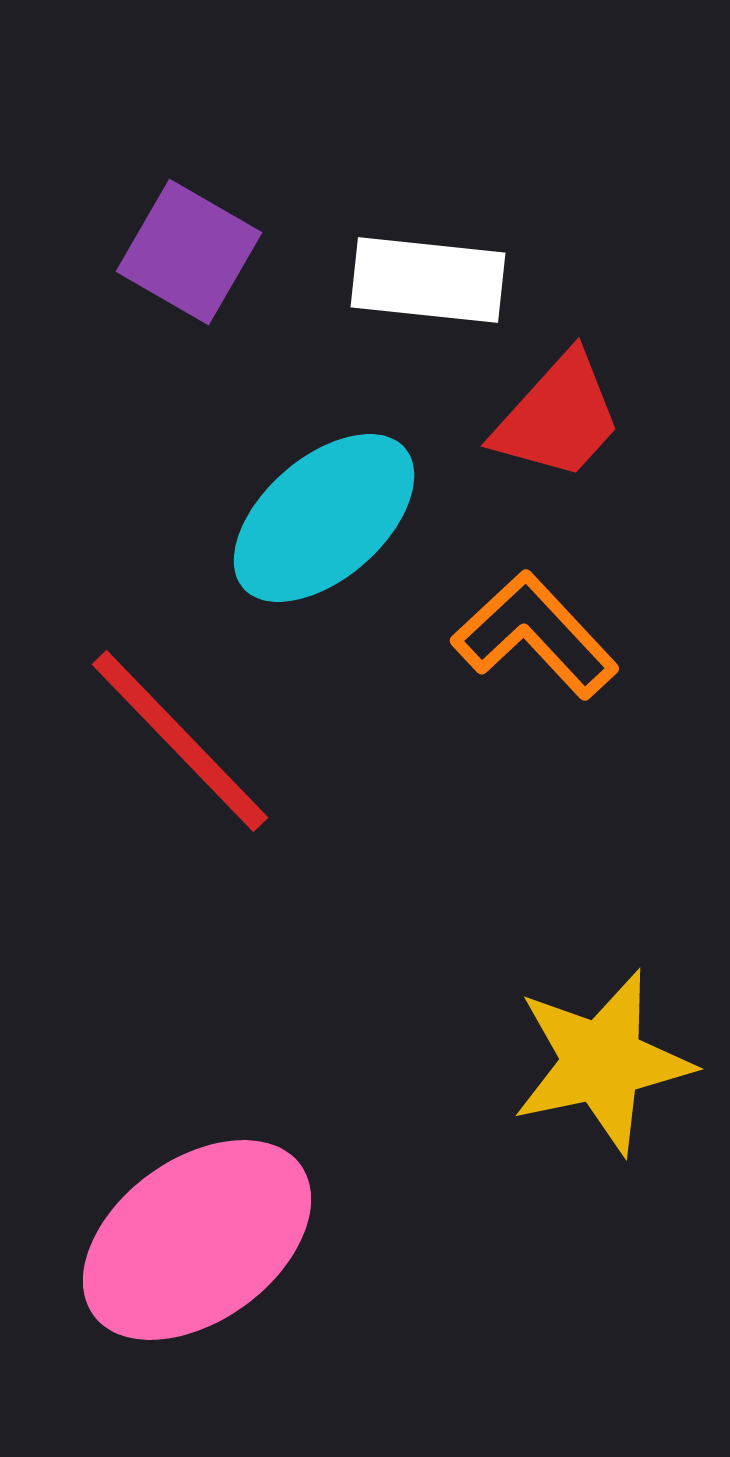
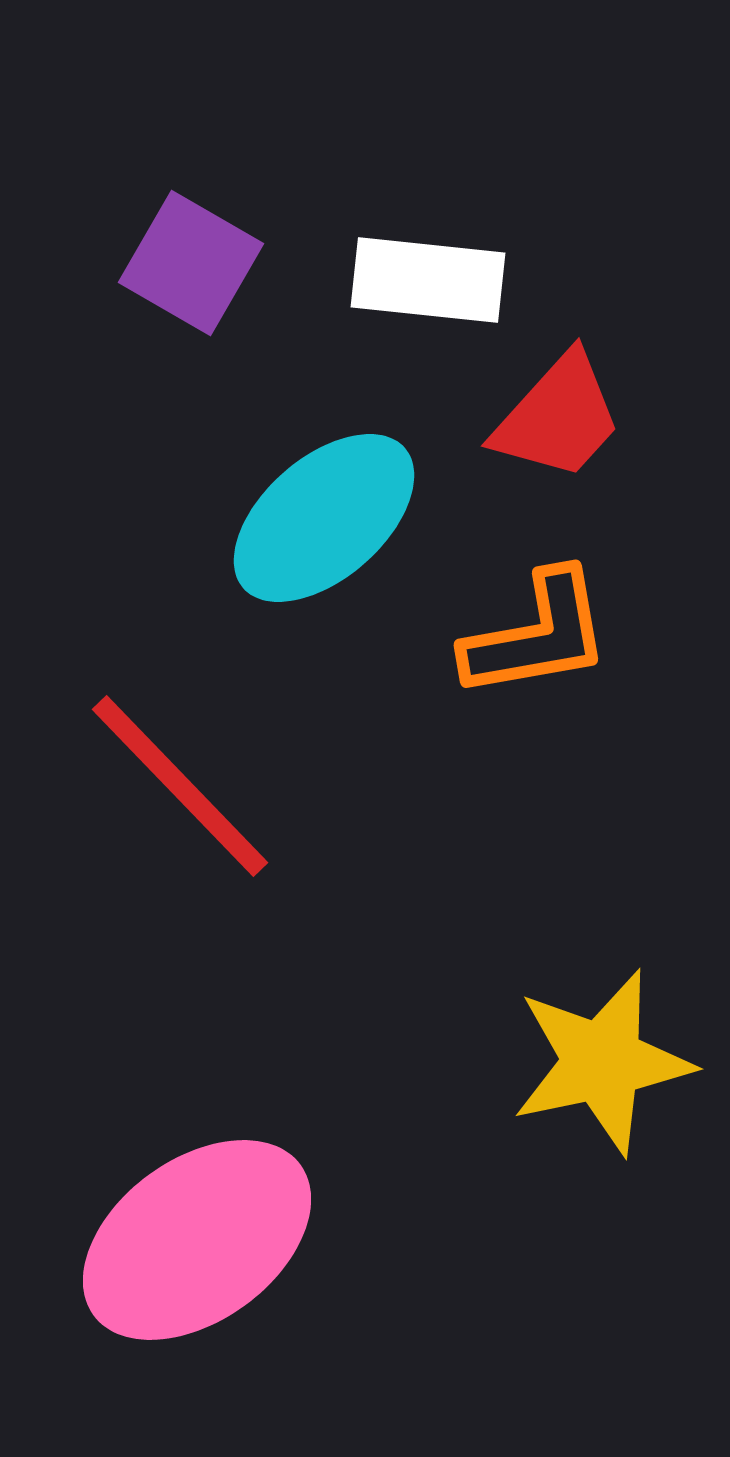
purple square: moved 2 px right, 11 px down
orange L-shape: moved 2 px right; rotated 123 degrees clockwise
red line: moved 45 px down
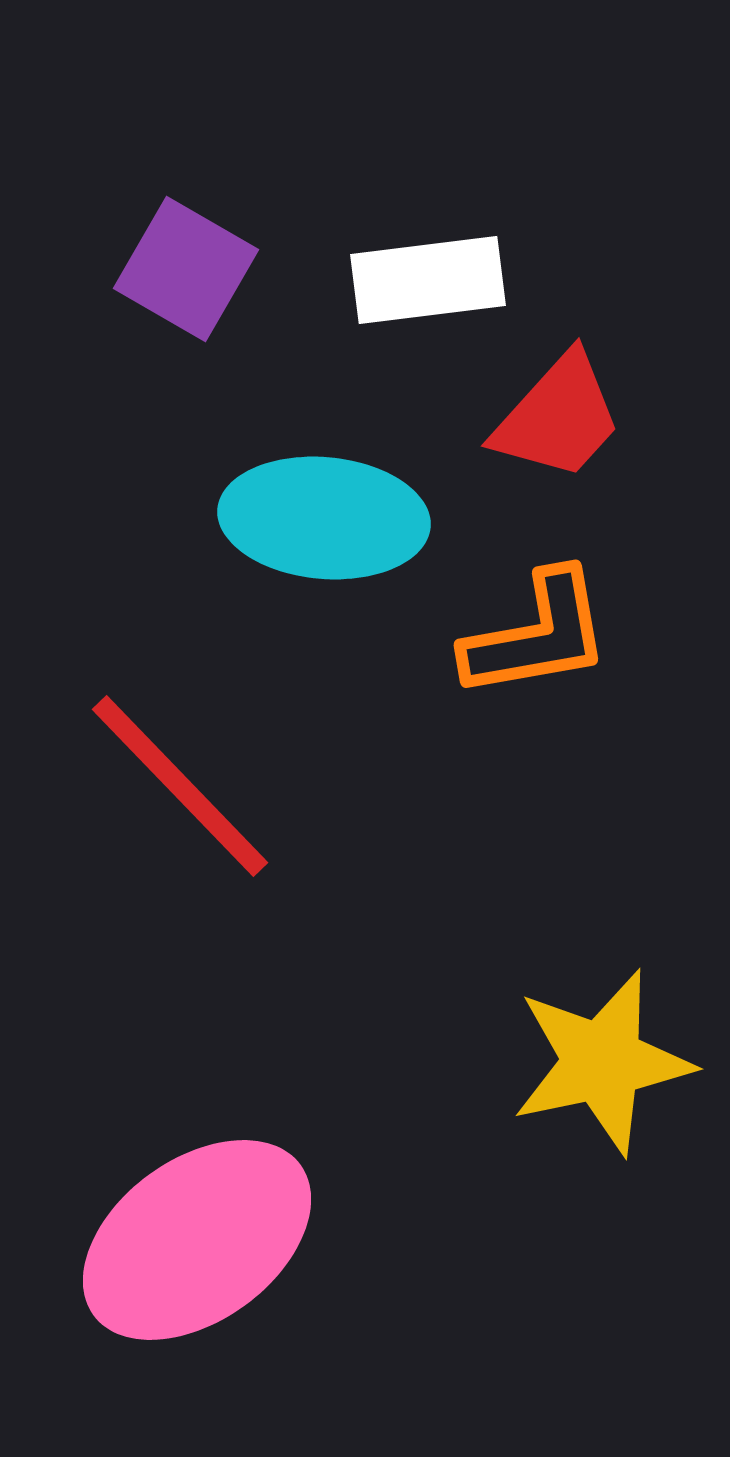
purple square: moved 5 px left, 6 px down
white rectangle: rotated 13 degrees counterclockwise
cyan ellipse: rotated 46 degrees clockwise
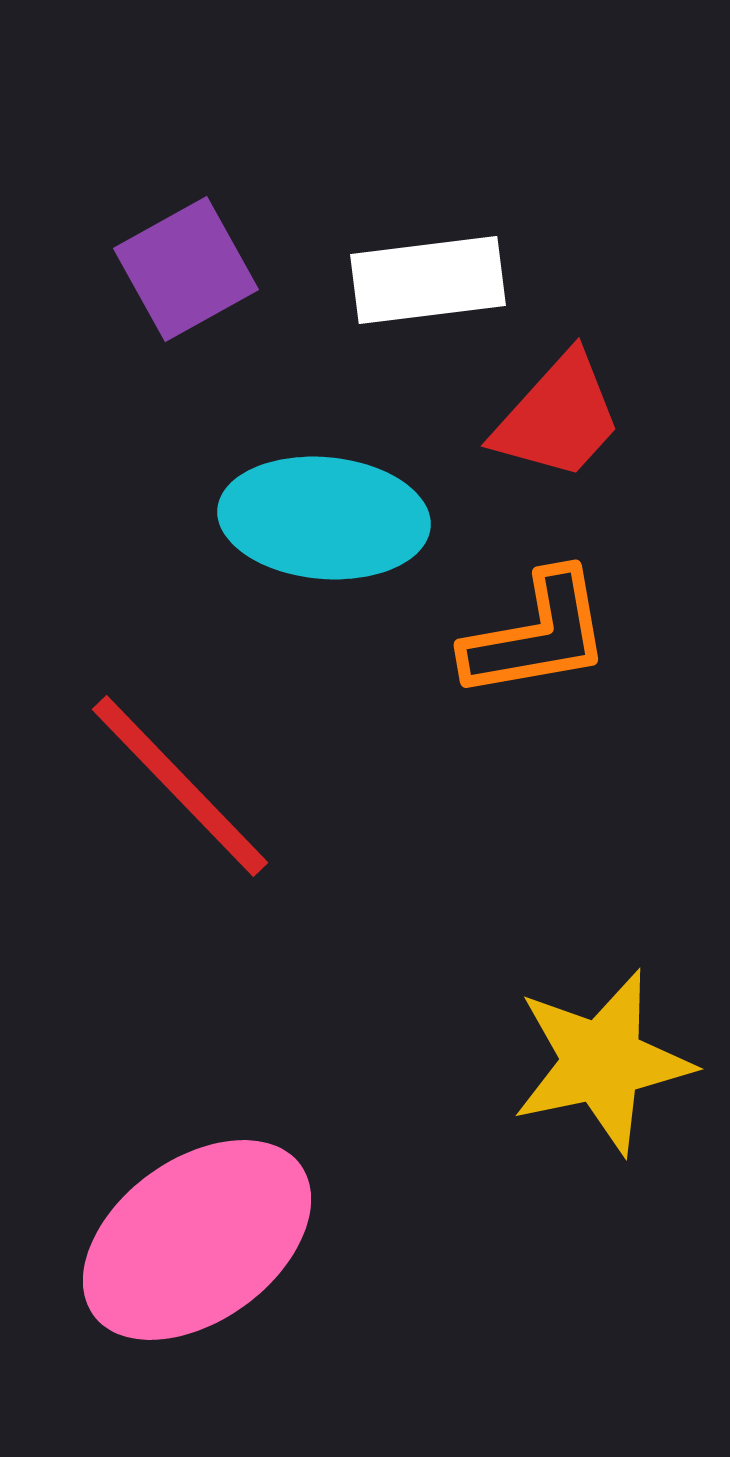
purple square: rotated 31 degrees clockwise
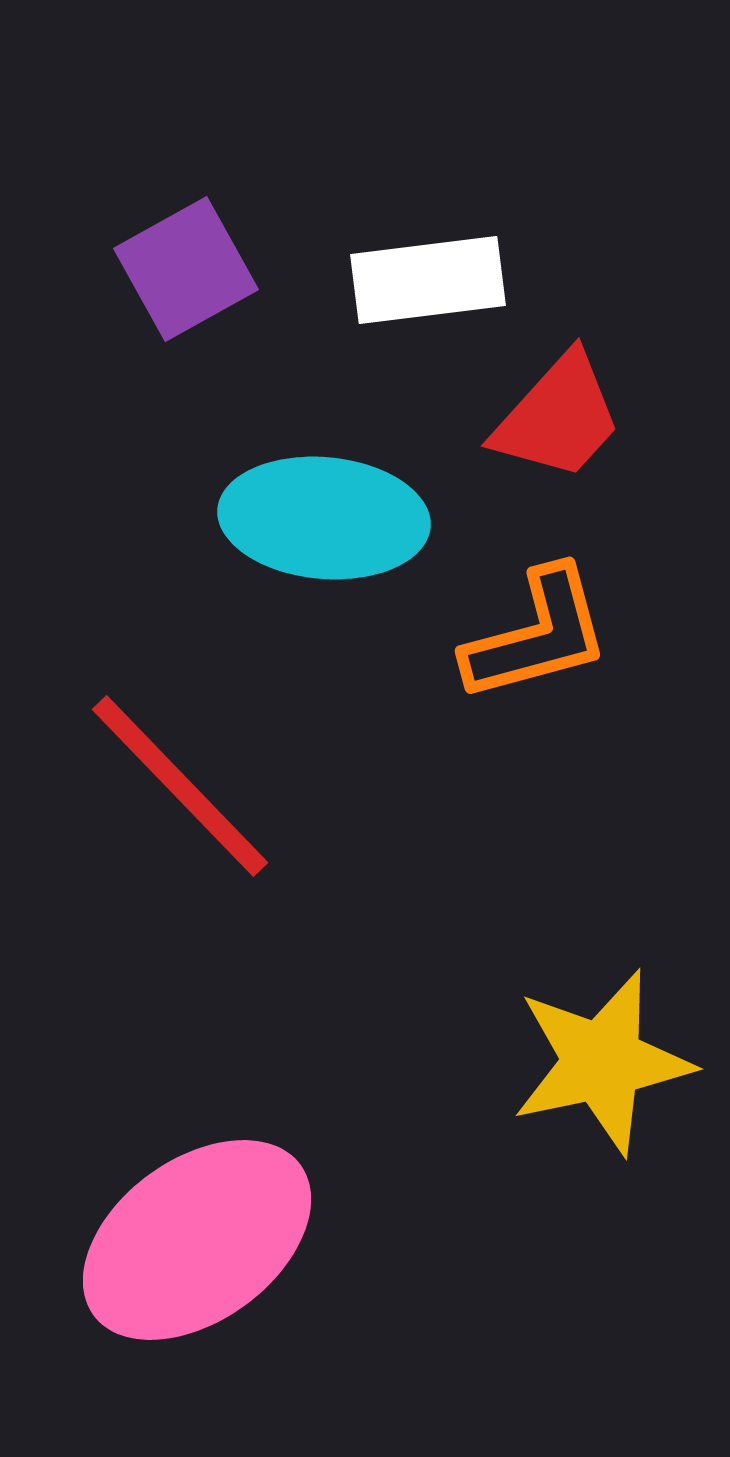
orange L-shape: rotated 5 degrees counterclockwise
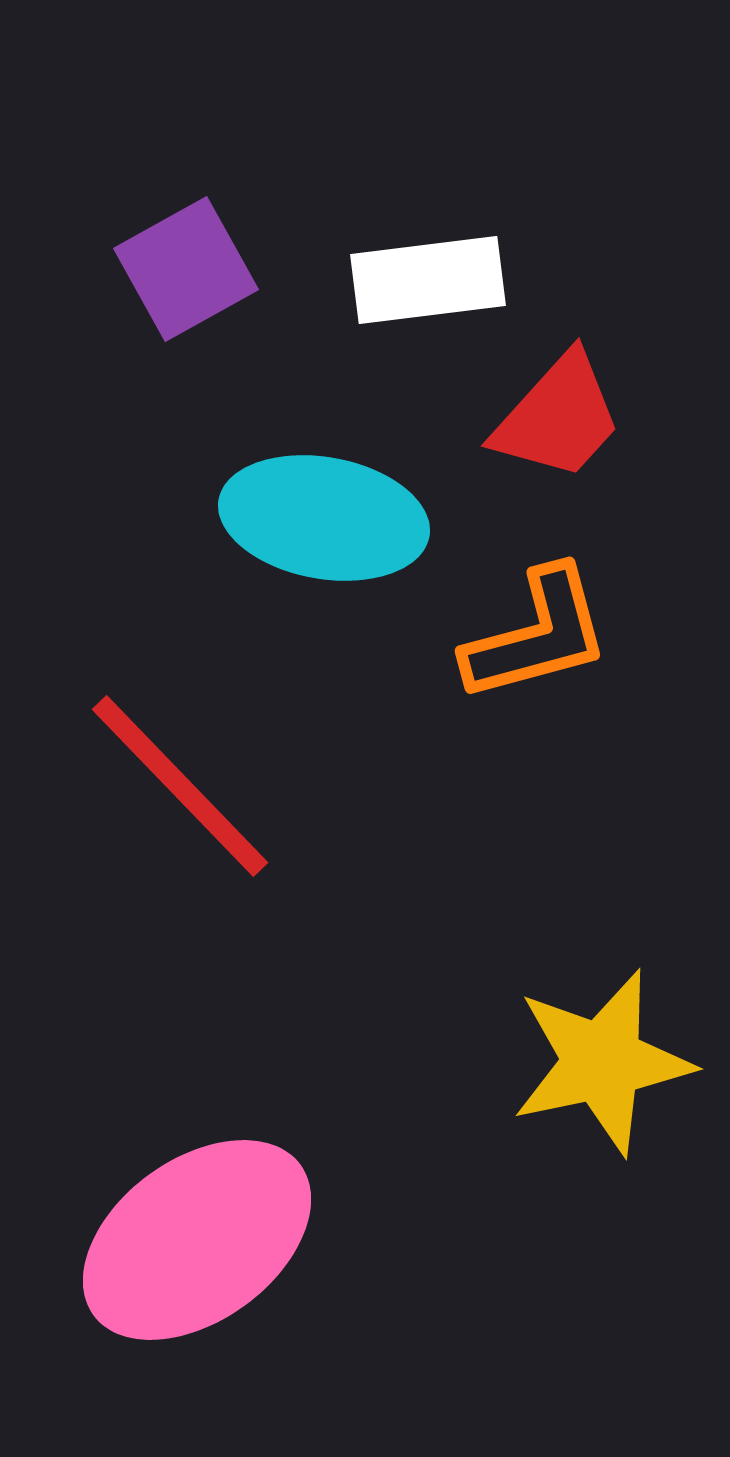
cyan ellipse: rotated 5 degrees clockwise
